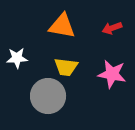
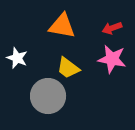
white star: rotated 25 degrees clockwise
yellow trapezoid: moved 2 px right, 1 px down; rotated 30 degrees clockwise
pink star: moved 15 px up
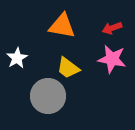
white star: rotated 20 degrees clockwise
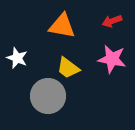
red arrow: moved 7 px up
white star: rotated 20 degrees counterclockwise
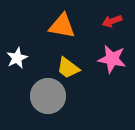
white star: rotated 25 degrees clockwise
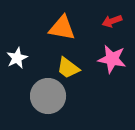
orange triangle: moved 2 px down
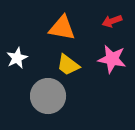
yellow trapezoid: moved 3 px up
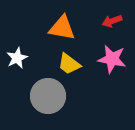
yellow trapezoid: moved 1 px right, 1 px up
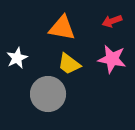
gray circle: moved 2 px up
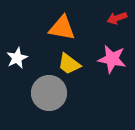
red arrow: moved 5 px right, 3 px up
gray circle: moved 1 px right, 1 px up
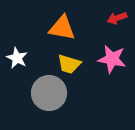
white star: rotated 20 degrees counterclockwise
yellow trapezoid: rotated 20 degrees counterclockwise
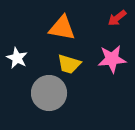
red arrow: rotated 18 degrees counterclockwise
pink star: rotated 16 degrees counterclockwise
